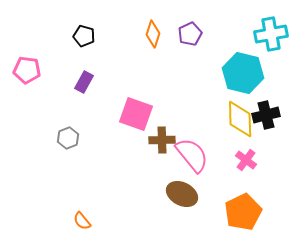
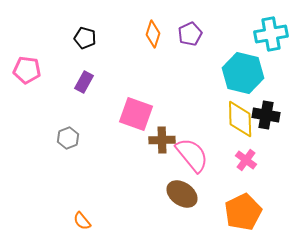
black pentagon: moved 1 px right, 2 px down
black cross: rotated 24 degrees clockwise
brown ellipse: rotated 8 degrees clockwise
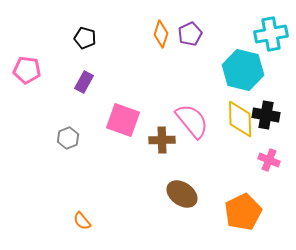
orange diamond: moved 8 px right
cyan hexagon: moved 3 px up
pink square: moved 13 px left, 6 px down
pink semicircle: moved 34 px up
pink cross: moved 23 px right; rotated 15 degrees counterclockwise
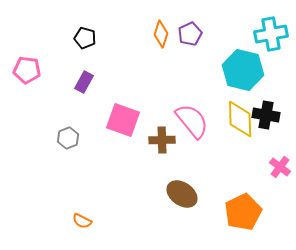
pink cross: moved 11 px right, 7 px down; rotated 15 degrees clockwise
orange semicircle: rotated 24 degrees counterclockwise
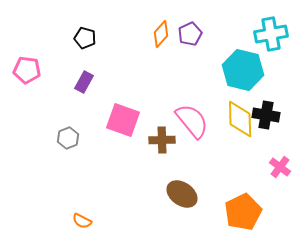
orange diamond: rotated 24 degrees clockwise
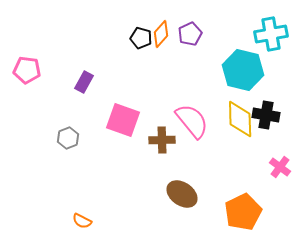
black pentagon: moved 56 px right
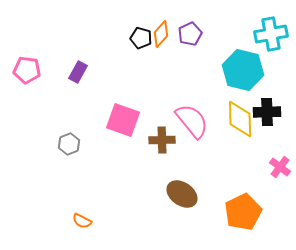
purple rectangle: moved 6 px left, 10 px up
black cross: moved 1 px right, 3 px up; rotated 12 degrees counterclockwise
gray hexagon: moved 1 px right, 6 px down
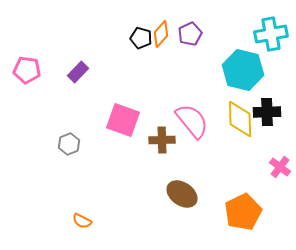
purple rectangle: rotated 15 degrees clockwise
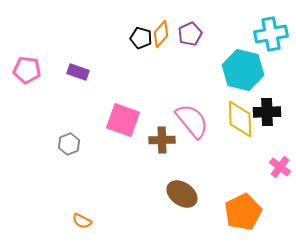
purple rectangle: rotated 65 degrees clockwise
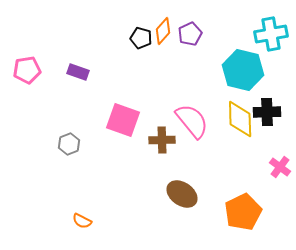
orange diamond: moved 2 px right, 3 px up
pink pentagon: rotated 16 degrees counterclockwise
